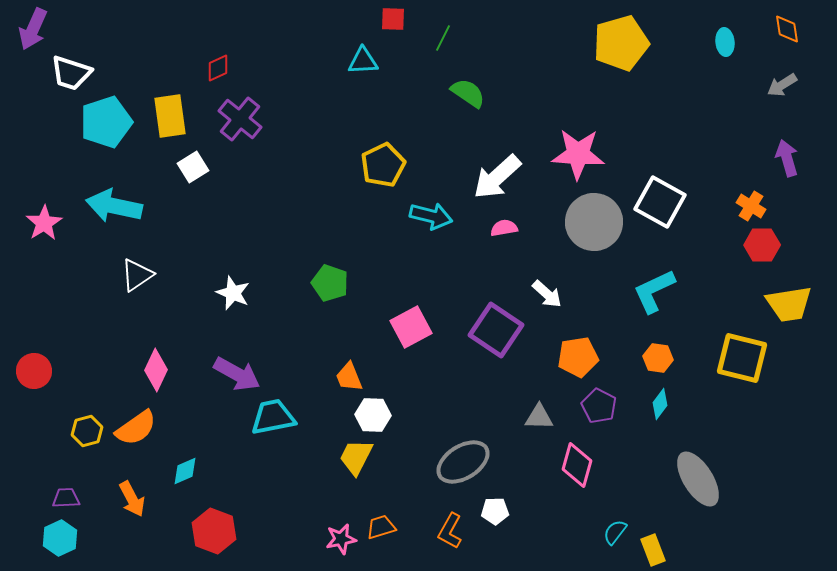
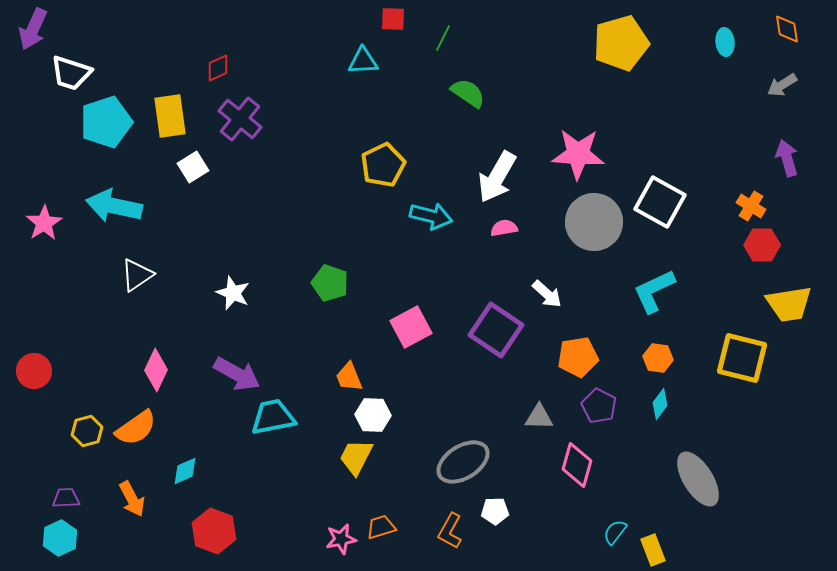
white arrow at (497, 177): rotated 18 degrees counterclockwise
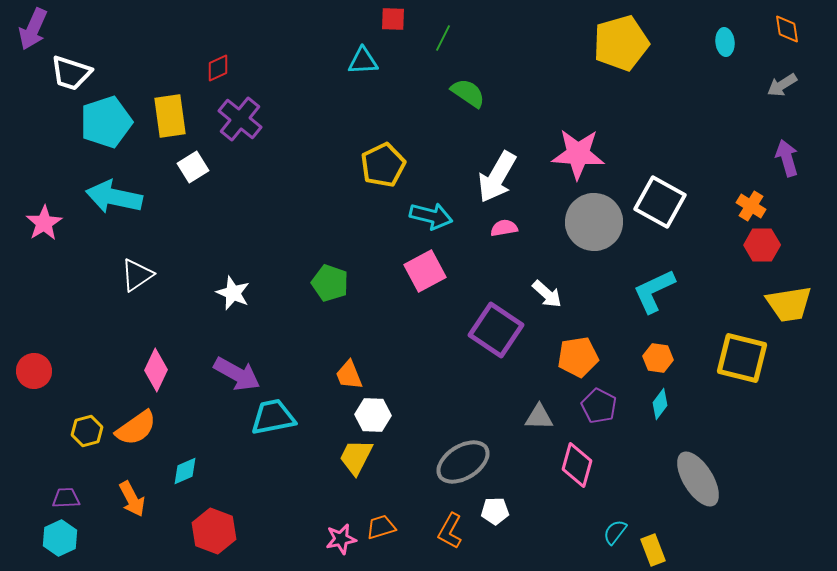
cyan arrow at (114, 206): moved 9 px up
pink square at (411, 327): moved 14 px right, 56 px up
orange trapezoid at (349, 377): moved 2 px up
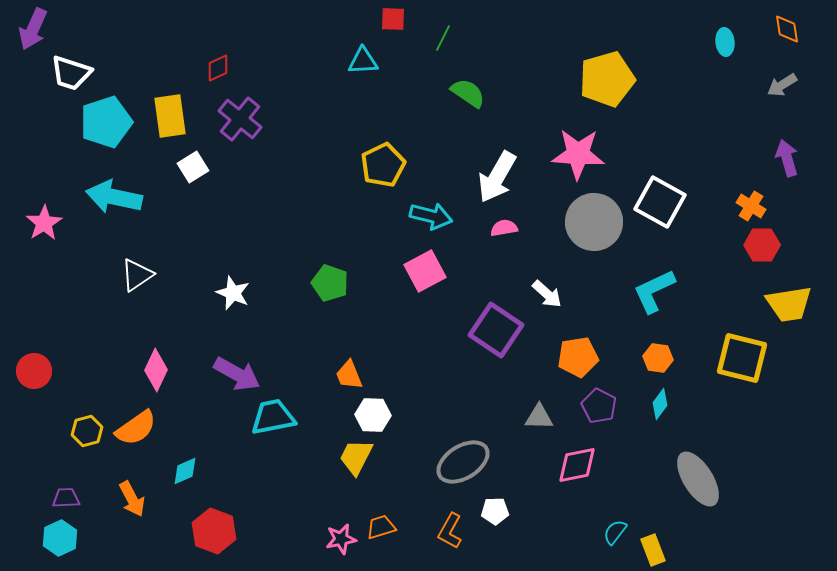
yellow pentagon at (621, 43): moved 14 px left, 36 px down
pink diamond at (577, 465): rotated 63 degrees clockwise
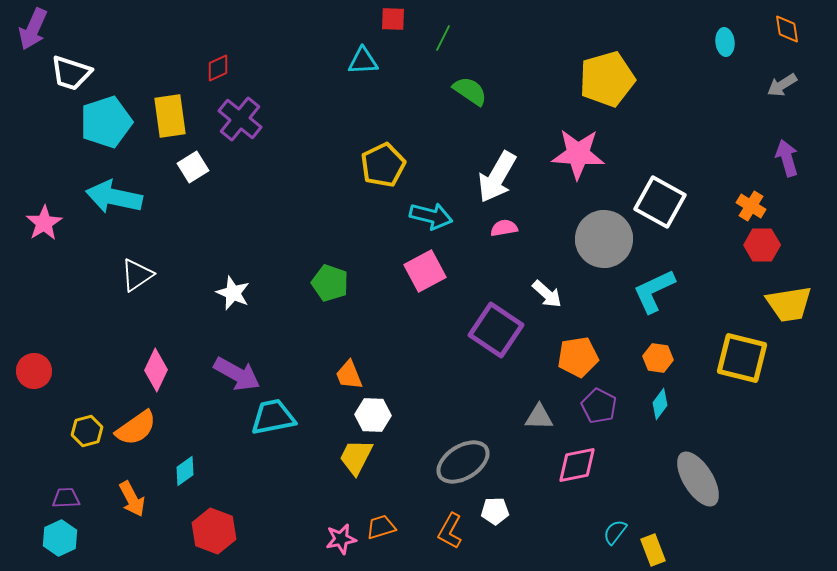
green semicircle at (468, 93): moved 2 px right, 2 px up
gray circle at (594, 222): moved 10 px right, 17 px down
cyan diamond at (185, 471): rotated 12 degrees counterclockwise
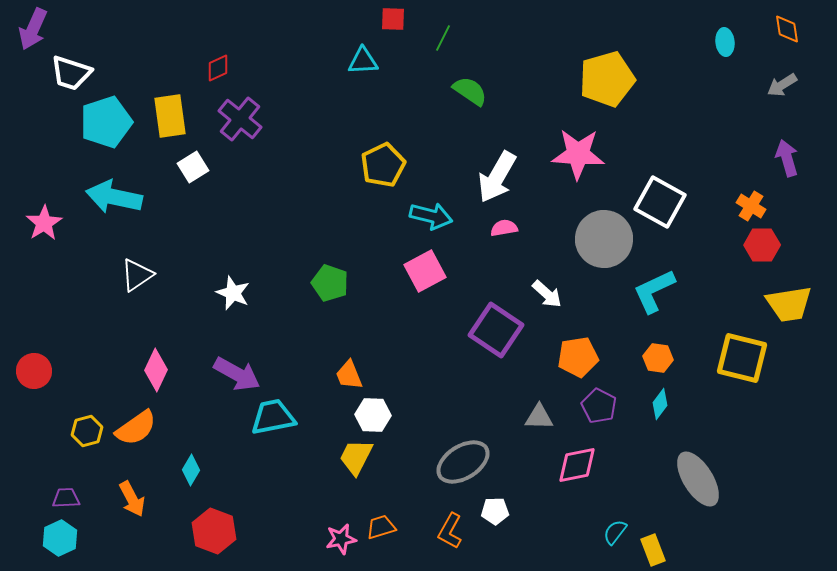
cyan diamond at (185, 471): moved 6 px right, 1 px up; rotated 24 degrees counterclockwise
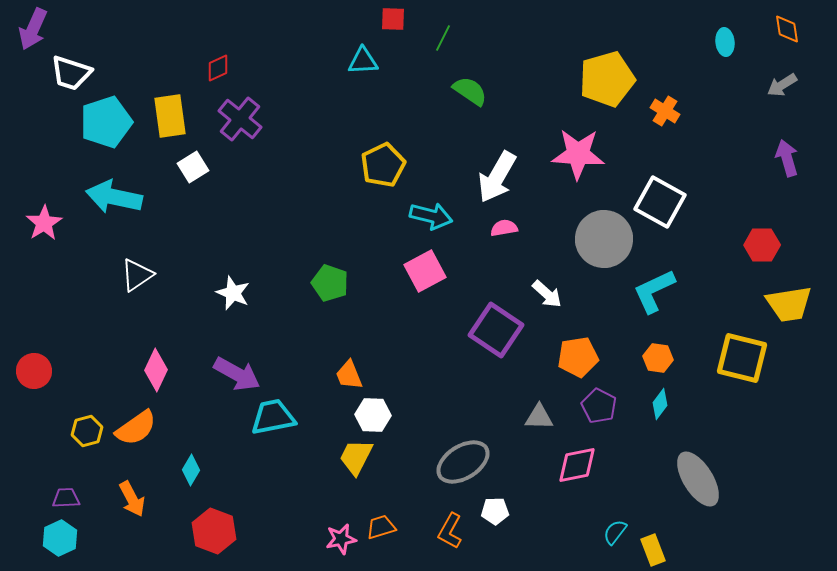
orange cross at (751, 206): moved 86 px left, 95 px up
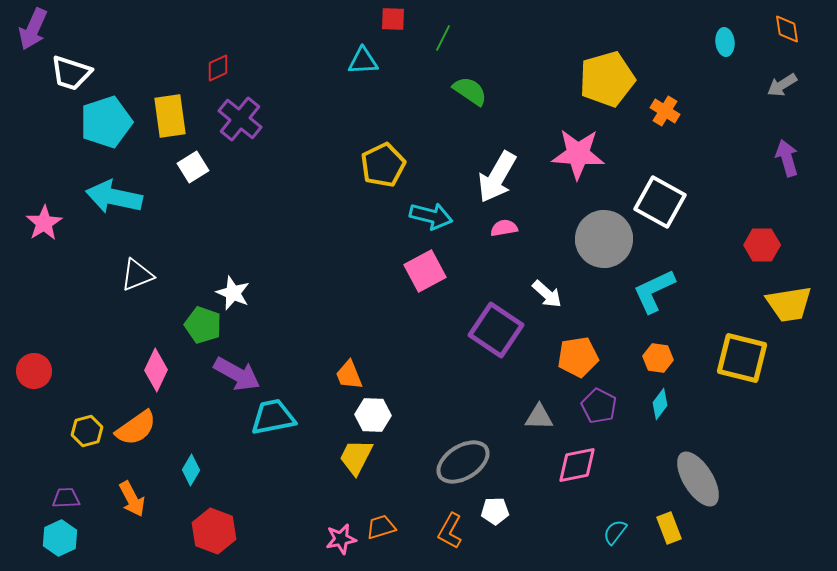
white triangle at (137, 275): rotated 12 degrees clockwise
green pentagon at (330, 283): moved 127 px left, 42 px down
yellow rectangle at (653, 550): moved 16 px right, 22 px up
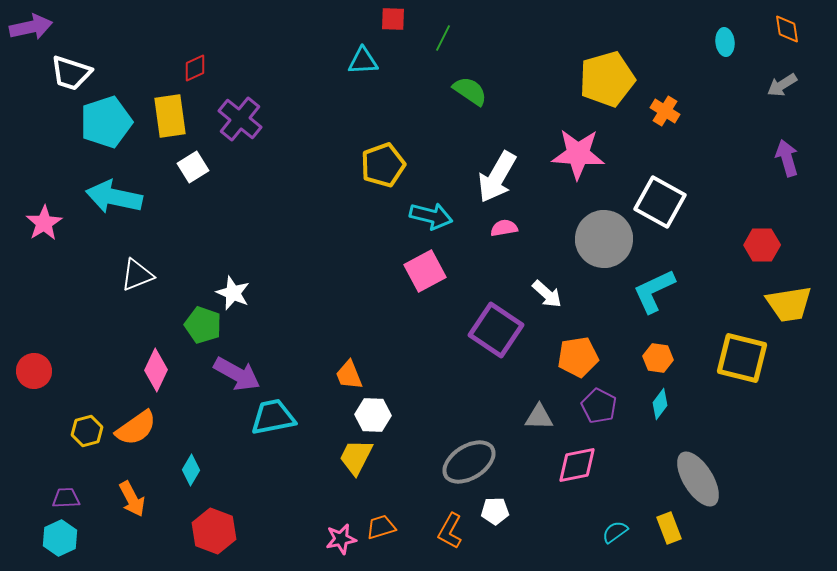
purple arrow at (33, 29): moved 2 px left, 2 px up; rotated 126 degrees counterclockwise
red diamond at (218, 68): moved 23 px left
yellow pentagon at (383, 165): rotated 6 degrees clockwise
gray ellipse at (463, 462): moved 6 px right
cyan semicircle at (615, 532): rotated 16 degrees clockwise
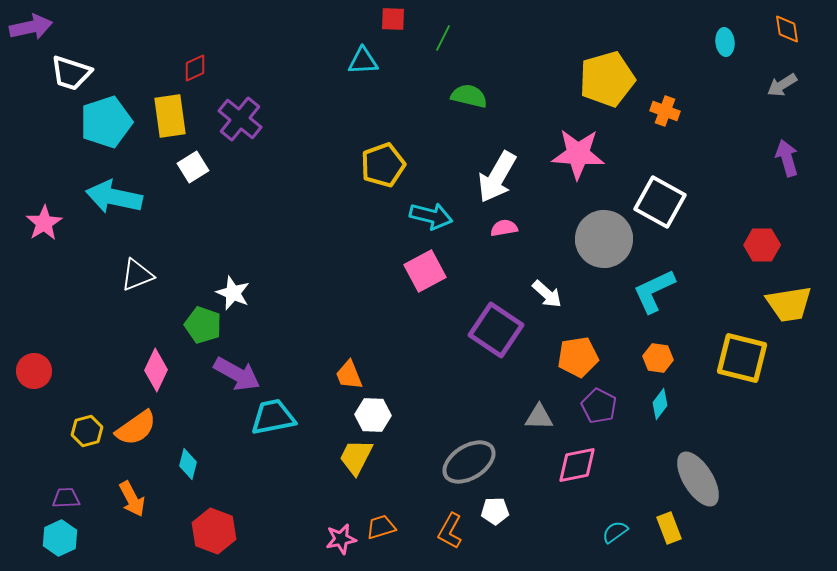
green semicircle at (470, 91): moved 1 px left, 5 px down; rotated 21 degrees counterclockwise
orange cross at (665, 111): rotated 12 degrees counterclockwise
cyan diamond at (191, 470): moved 3 px left, 6 px up; rotated 16 degrees counterclockwise
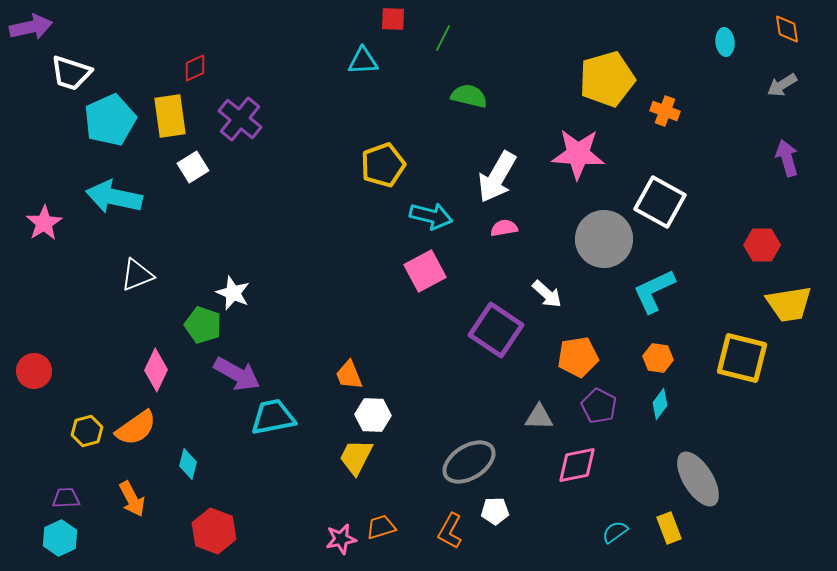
cyan pentagon at (106, 122): moved 4 px right, 2 px up; rotated 6 degrees counterclockwise
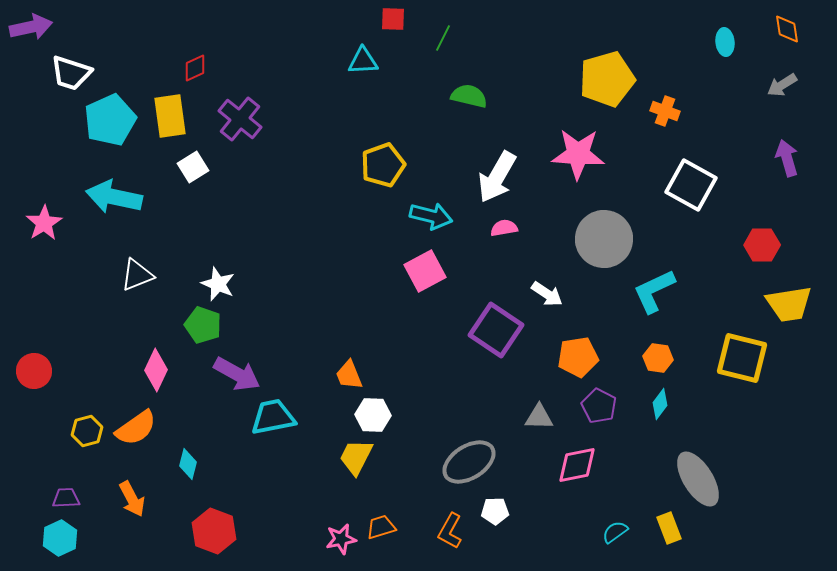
white square at (660, 202): moved 31 px right, 17 px up
white star at (233, 293): moved 15 px left, 9 px up
white arrow at (547, 294): rotated 8 degrees counterclockwise
